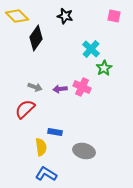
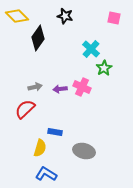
pink square: moved 2 px down
black diamond: moved 2 px right
gray arrow: rotated 32 degrees counterclockwise
yellow semicircle: moved 1 px left, 1 px down; rotated 24 degrees clockwise
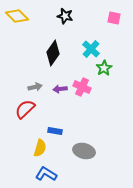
black diamond: moved 15 px right, 15 px down
blue rectangle: moved 1 px up
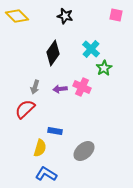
pink square: moved 2 px right, 3 px up
gray arrow: rotated 120 degrees clockwise
gray ellipse: rotated 55 degrees counterclockwise
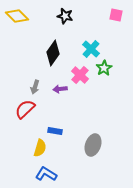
pink cross: moved 2 px left, 12 px up; rotated 18 degrees clockwise
gray ellipse: moved 9 px right, 6 px up; rotated 30 degrees counterclockwise
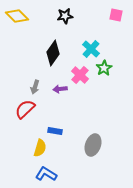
black star: rotated 21 degrees counterclockwise
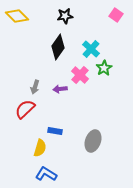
pink square: rotated 24 degrees clockwise
black diamond: moved 5 px right, 6 px up
gray ellipse: moved 4 px up
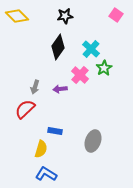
yellow semicircle: moved 1 px right, 1 px down
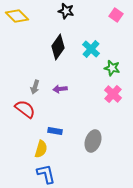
black star: moved 1 px right, 5 px up; rotated 21 degrees clockwise
green star: moved 8 px right; rotated 28 degrees counterclockwise
pink cross: moved 33 px right, 19 px down
red semicircle: rotated 80 degrees clockwise
blue L-shape: rotated 45 degrees clockwise
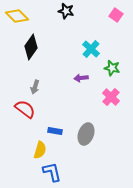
black diamond: moved 27 px left
purple arrow: moved 21 px right, 11 px up
pink cross: moved 2 px left, 3 px down
gray ellipse: moved 7 px left, 7 px up
yellow semicircle: moved 1 px left, 1 px down
blue L-shape: moved 6 px right, 2 px up
